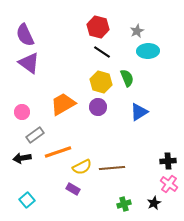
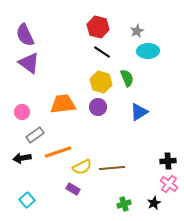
orange trapezoid: rotated 24 degrees clockwise
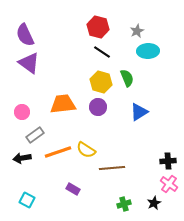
yellow semicircle: moved 4 px right, 17 px up; rotated 60 degrees clockwise
cyan square: rotated 21 degrees counterclockwise
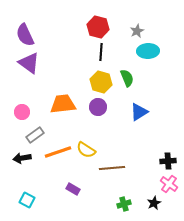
black line: moved 1 px left; rotated 60 degrees clockwise
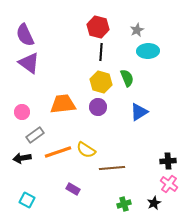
gray star: moved 1 px up
